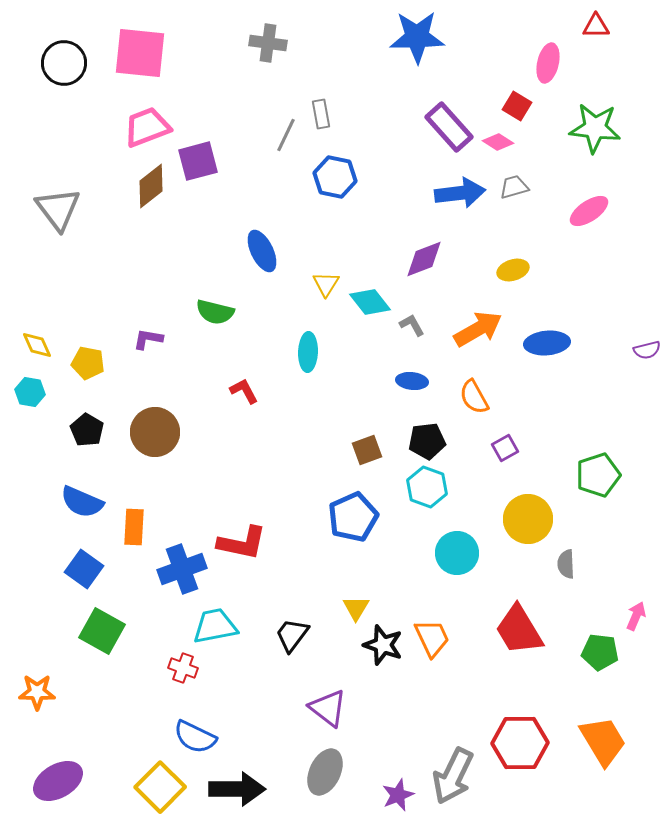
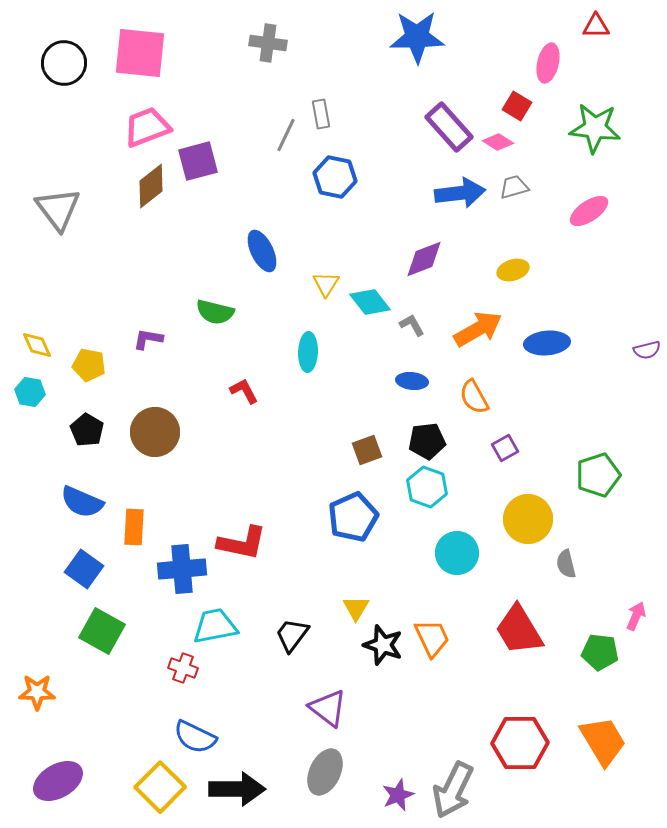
yellow pentagon at (88, 363): moved 1 px right, 2 px down
gray semicircle at (566, 564): rotated 12 degrees counterclockwise
blue cross at (182, 569): rotated 15 degrees clockwise
gray arrow at (453, 776): moved 14 px down
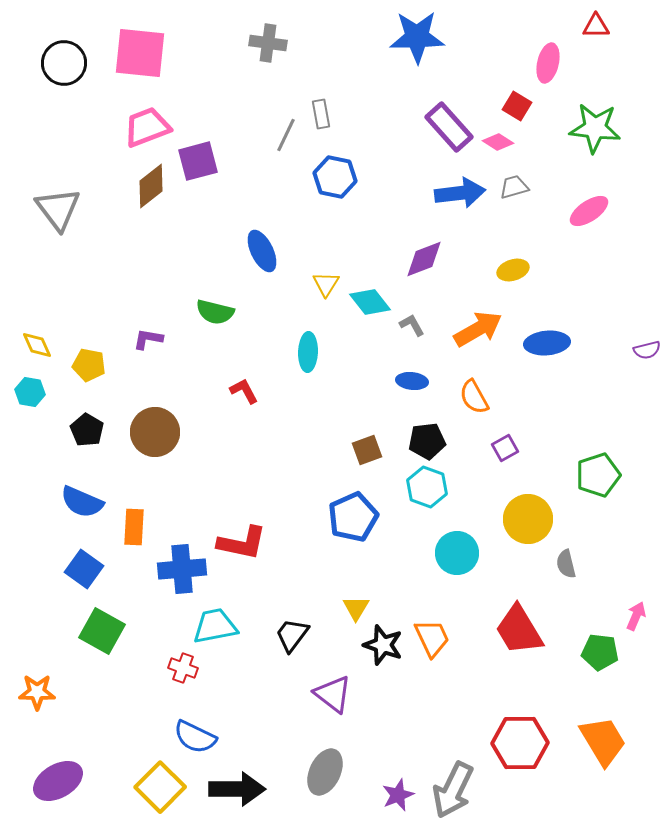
purple triangle at (328, 708): moved 5 px right, 14 px up
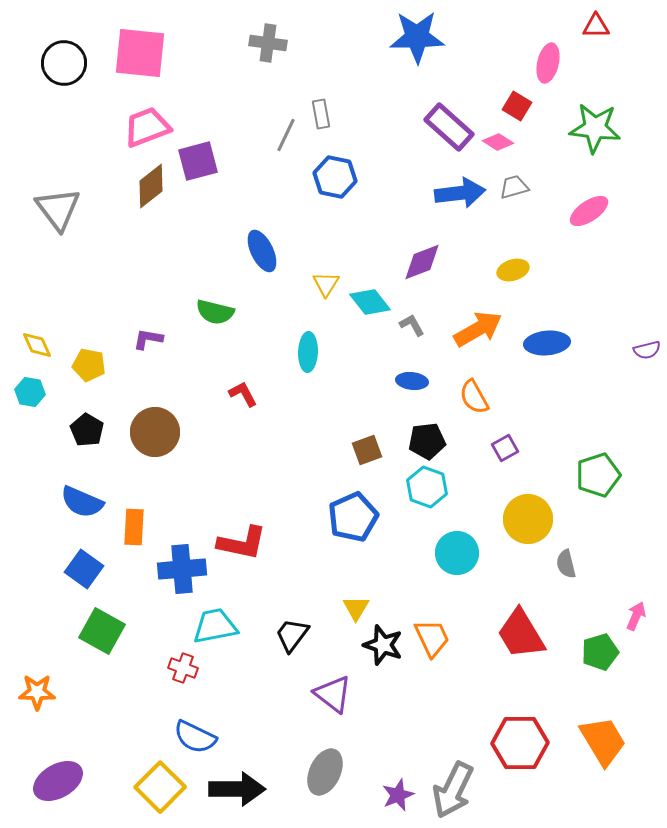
purple rectangle at (449, 127): rotated 6 degrees counterclockwise
purple diamond at (424, 259): moved 2 px left, 3 px down
red L-shape at (244, 391): moved 1 px left, 3 px down
red trapezoid at (519, 630): moved 2 px right, 4 px down
green pentagon at (600, 652): rotated 24 degrees counterclockwise
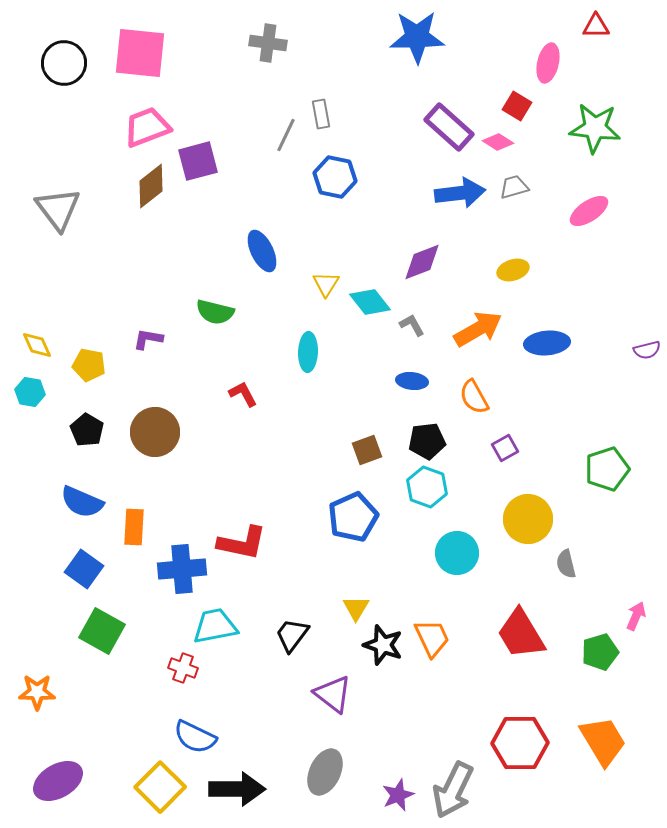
green pentagon at (598, 475): moved 9 px right, 6 px up
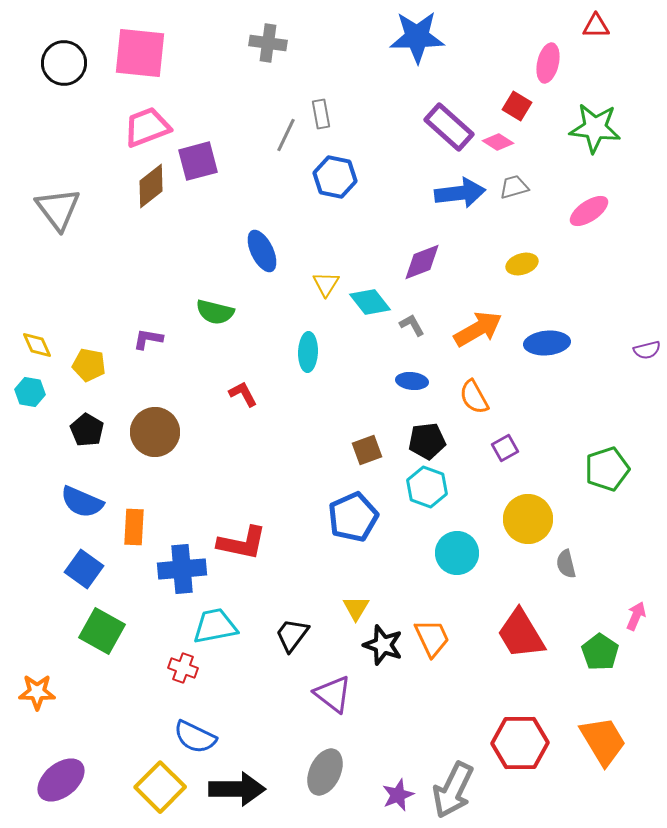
yellow ellipse at (513, 270): moved 9 px right, 6 px up
green pentagon at (600, 652): rotated 21 degrees counterclockwise
purple ellipse at (58, 781): moved 3 px right, 1 px up; rotated 9 degrees counterclockwise
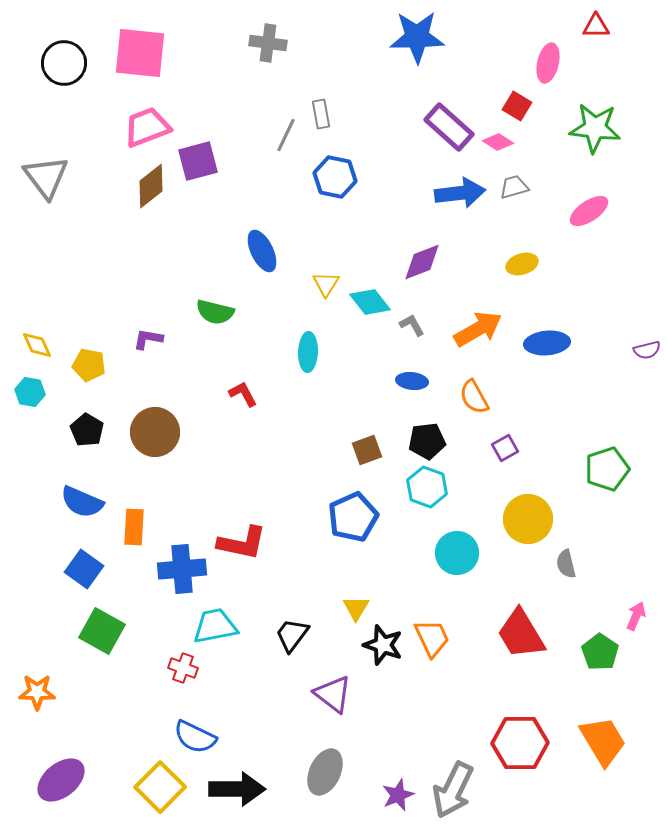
gray triangle at (58, 209): moved 12 px left, 32 px up
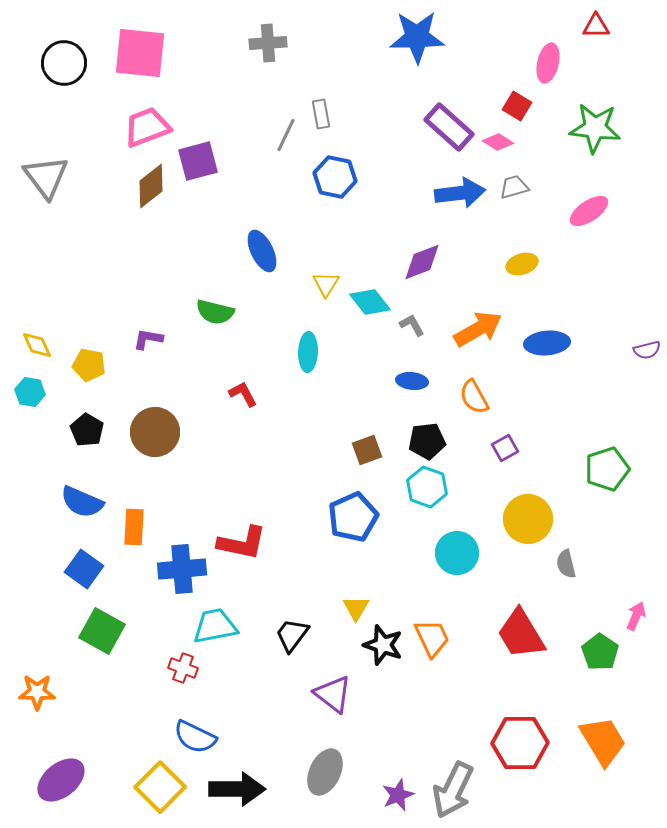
gray cross at (268, 43): rotated 12 degrees counterclockwise
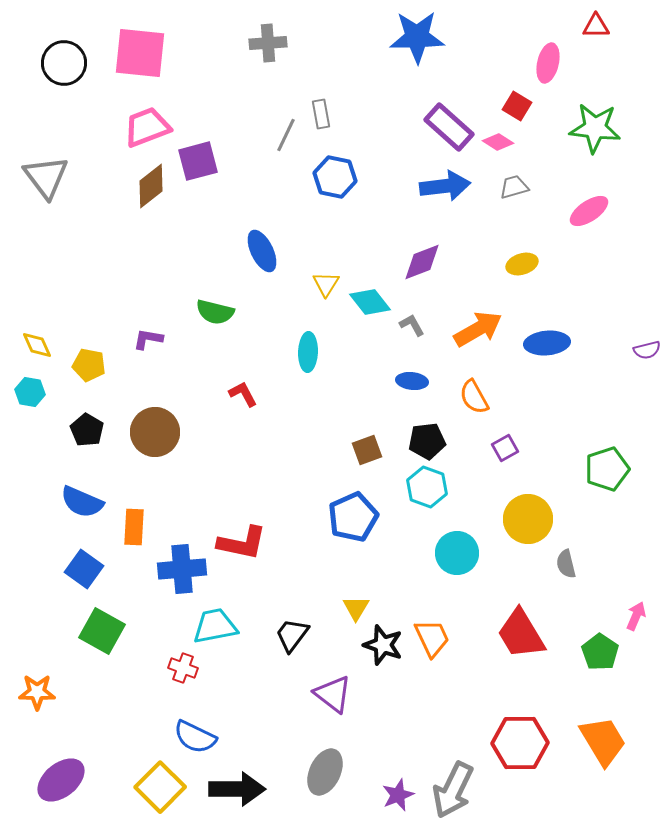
blue arrow at (460, 193): moved 15 px left, 7 px up
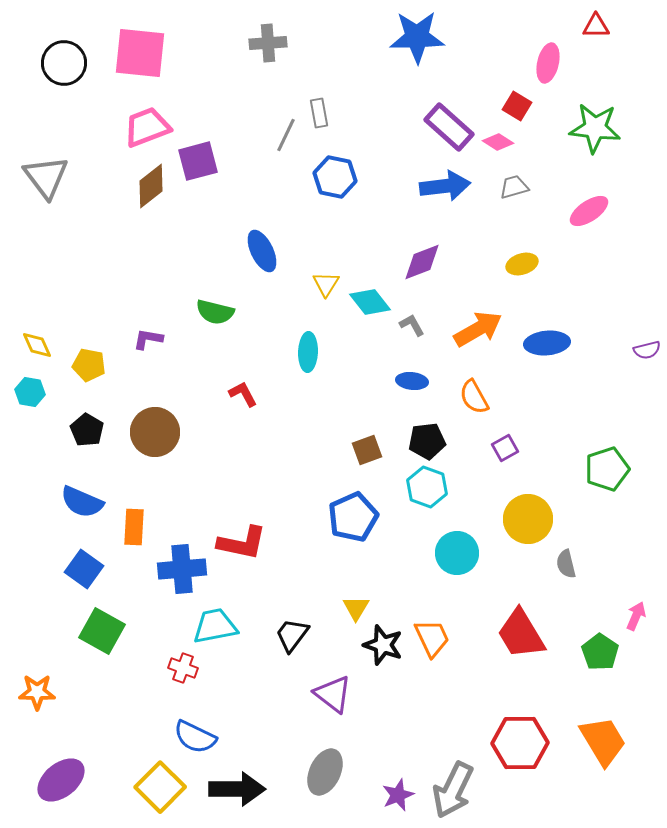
gray rectangle at (321, 114): moved 2 px left, 1 px up
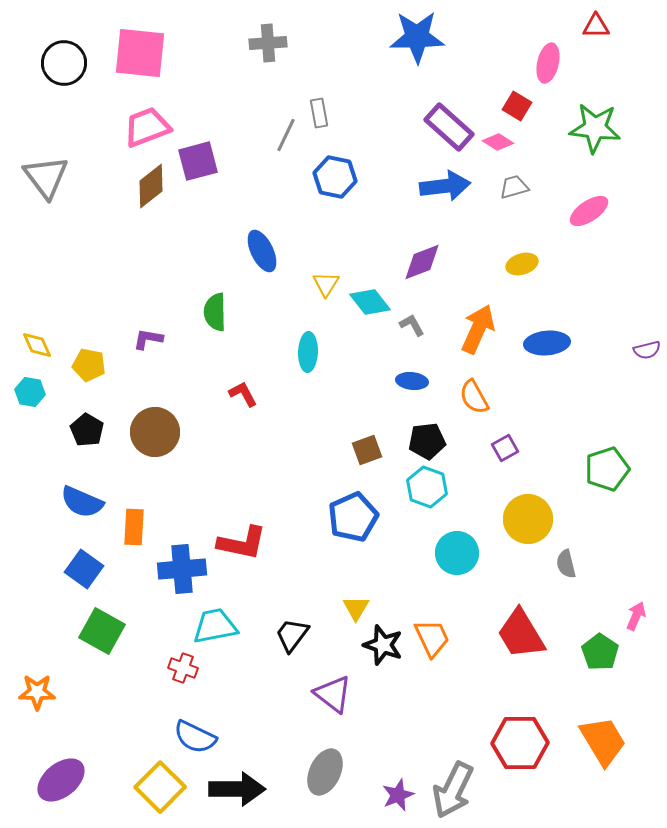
green semicircle at (215, 312): rotated 75 degrees clockwise
orange arrow at (478, 329): rotated 36 degrees counterclockwise
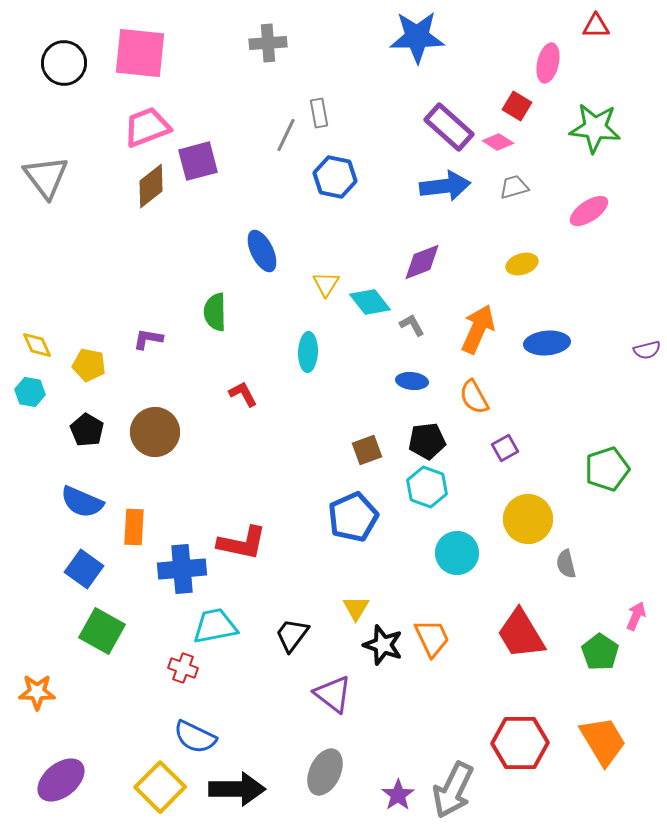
purple star at (398, 795): rotated 12 degrees counterclockwise
